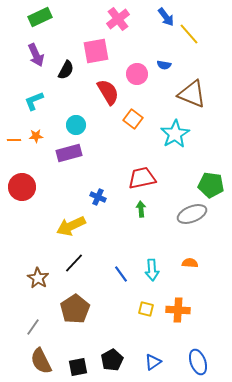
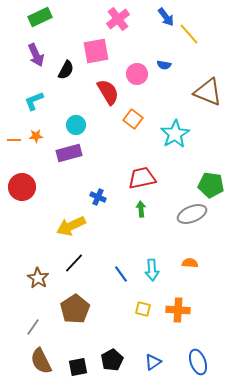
brown triangle: moved 16 px right, 2 px up
yellow square: moved 3 px left
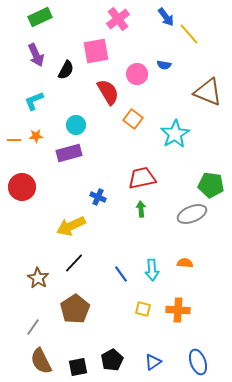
orange semicircle: moved 5 px left
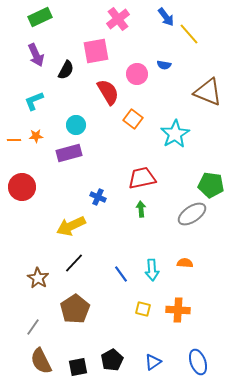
gray ellipse: rotated 12 degrees counterclockwise
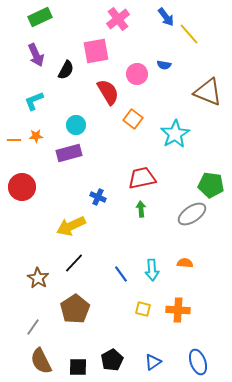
black square: rotated 12 degrees clockwise
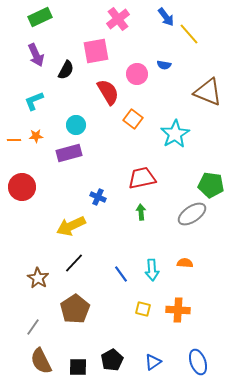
green arrow: moved 3 px down
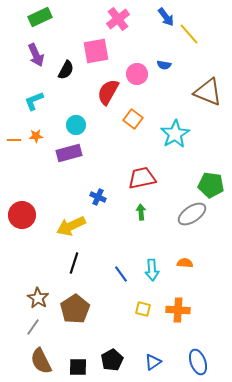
red semicircle: rotated 120 degrees counterclockwise
red circle: moved 28 px down
black line: rotated 25 degrees counterclockwise
brown star: moved 20 px down
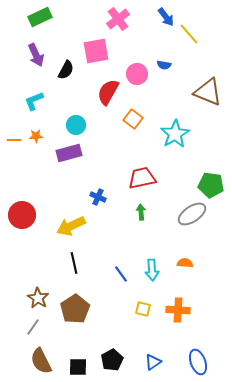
black line: rotated 30 degrees counterclockwise
